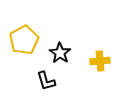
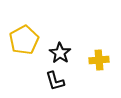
yellow cross: moved 1 px left, 1 px up
black L-shape: moved 9 px right
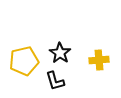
yellow pentagon: moved 21 px down; rotated 16 degrees clockwise
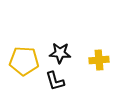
black star: rotated 30 degrees counterclockwise
yellow pentagon: rotated 16 degrees clockwise
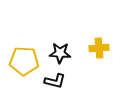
yellow cross: moved 12 px up
black L-shape: rotated 60 degrees counterclockwise
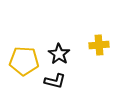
yellow cross: moved 3 px up
black star: moved 1 px left, 1 px down; rotated 30 degrees clockwise
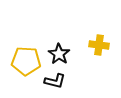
yellow cross: rotated 12 degrees clockwise
yellow pentagon: moved 2 px right
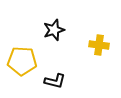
black star: moved 5 px left, 24 px up; rotated 20 degrees clockwise
yellow pentagon: moved 4 px left
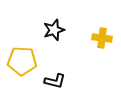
yellow cross: moved 3 px right, 7 px up
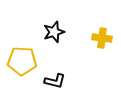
black star: moved 2 px down
